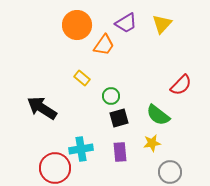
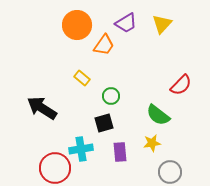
black square: moved 15 px left, 5 px down
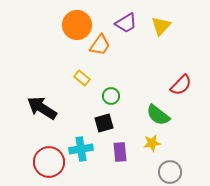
yellow triangle: moved 1 px left, 2 px down
orange trapezoid: moved 4 px left
red circle: moved 6 px left, 6 px up
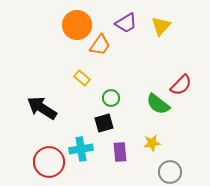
green circle: moved 2 px down
green semicircle: moved 11 px up
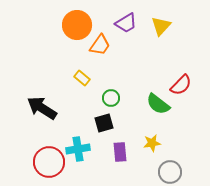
cyan cross: moved 3 px left
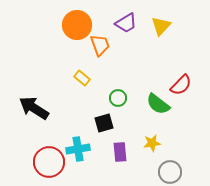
orange trapezoid: rotated 55 degrees counterclockwise
green circle: moved 7 px right
black arrow: moved 8 px left
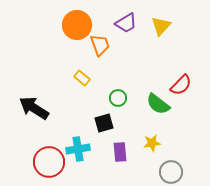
gray circle: moved 1 px right
